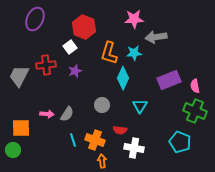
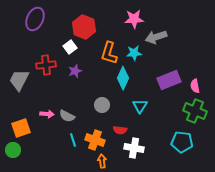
gray arrow: rotated 10 degrees counterclockwise
gray trapezoid: moved 4 px down
gray semicircle: moved 2 px down; rotated 84 degrees clockwise
orange square: rotated 18 degrees counterclockwise
cyan pentagon: moved 2 px right; rotated 15 degrees counterclockwise
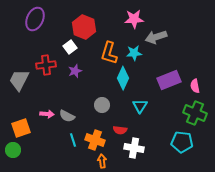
green cross: moved 2 px down
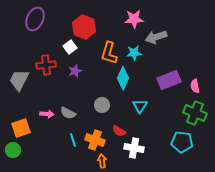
gray semicircle: moved 1 px right, 3 px up
red semicircle: moved 1 px left, 1 px down; rotated 24 degrees clockwise
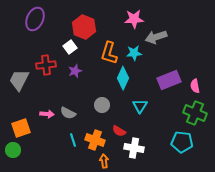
orange arrow: moved 2 px right
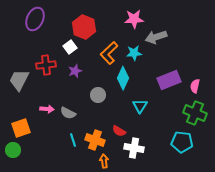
orange L-shape: rotated 30 degrees clockwise
pink semicircle: rotated 24 degrees clockwise
gray circle: moved 4 px left, 10 px up
pink arrow: moved 5 px up
